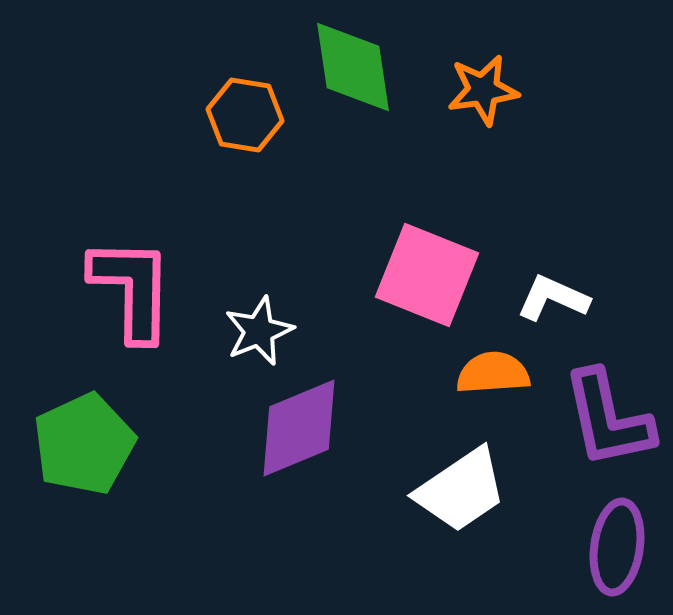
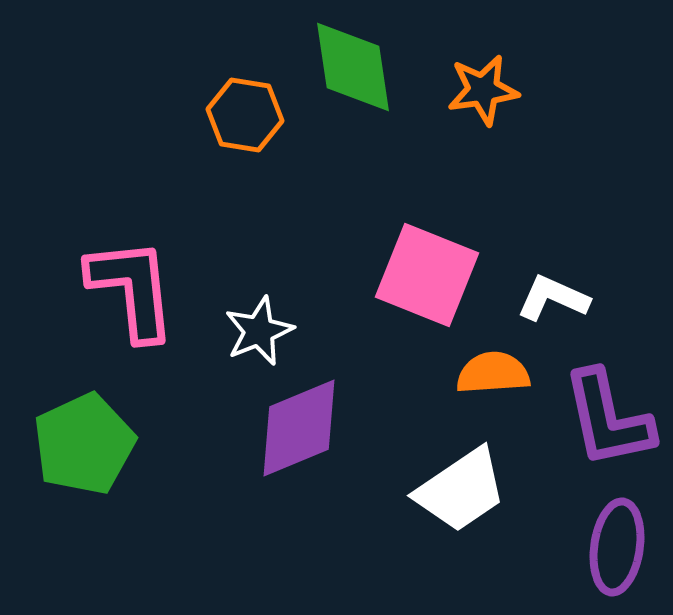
pink L-shape: rotated 7 degrees counterclockwise
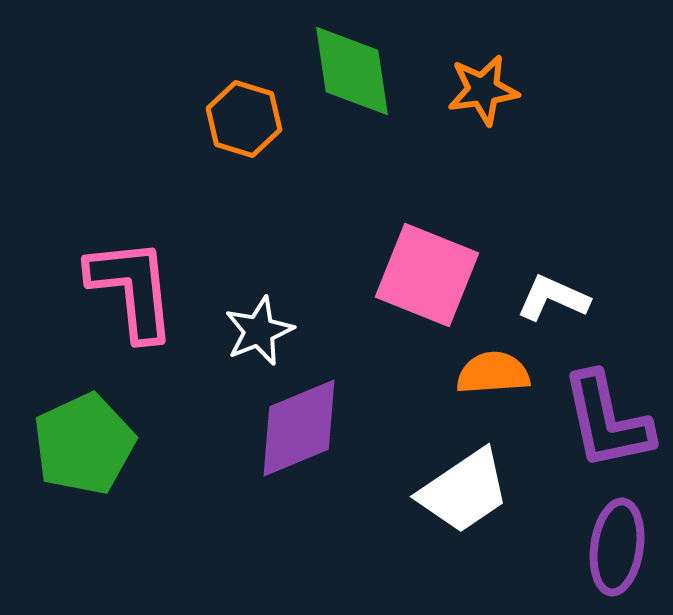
green diamond: moved 1 px left, 4 px down
orange hexagon: moved 1 px left, 4 px down; rotated 8 degrees clockwise
purple L-shape: moved 1 px left, 2 px down
white trapezoid: moved 3 px right, 1 px down
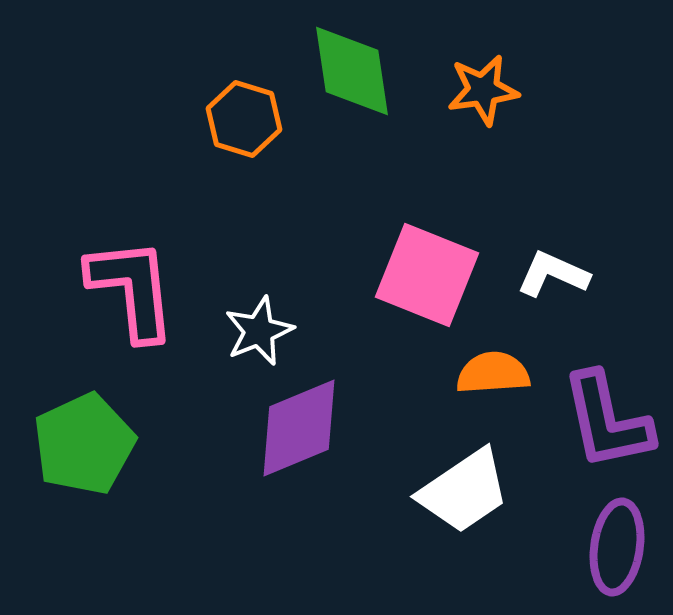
white L-shape: moved 24 px up
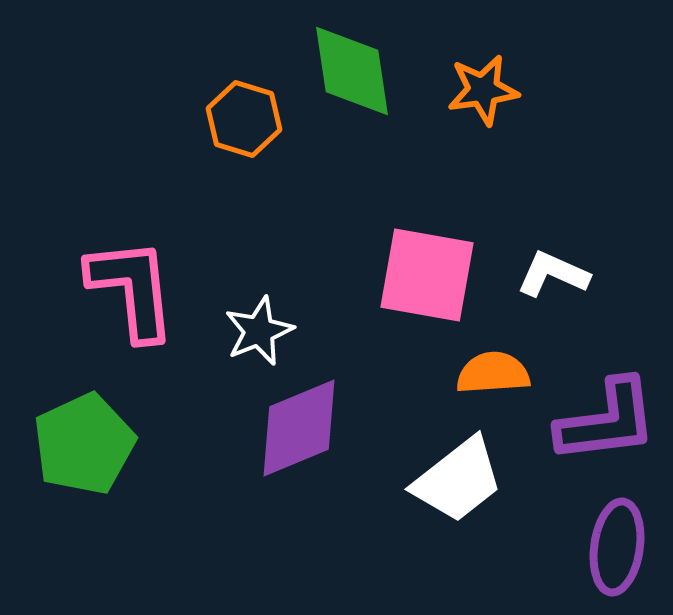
pink square: rotated 12 degrees counterclockwise
purple L-shape: rotated 85 degrees counterclockwise
white trapezoid: moved 6 px left, 11 px up; rotated 4 degrees counterclockwise
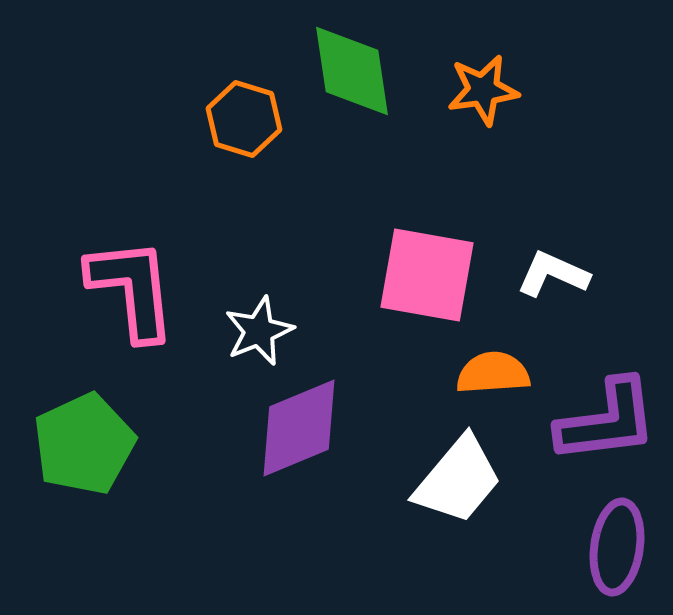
white trapezoid: rotated 12 degrees counterclockwise
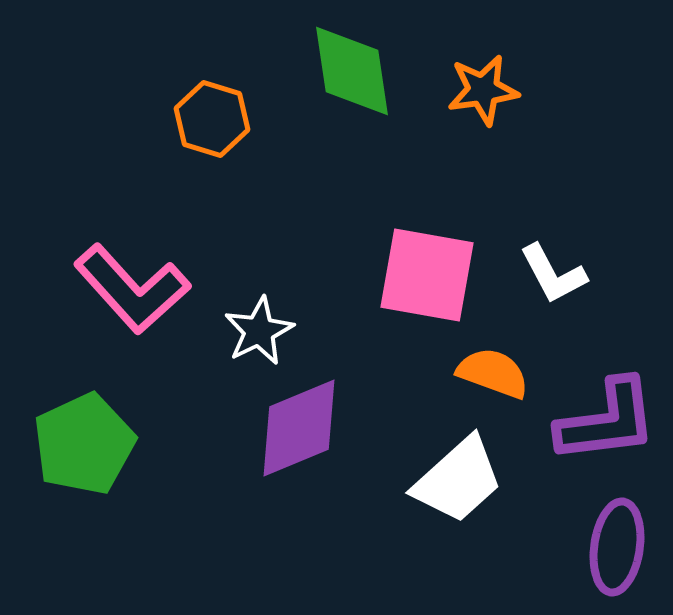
orange hexagon: moved 32 px left
white L-shape: rotated 142 degrees counterclockwise
pink L-shape: rotated 144 degrees clockwise
white star: rotated 4 degrees counterclockwise
orange semicircle: rotated 24 degrees clockwise
white trapezoid: rotated 8 degrees clockwise
